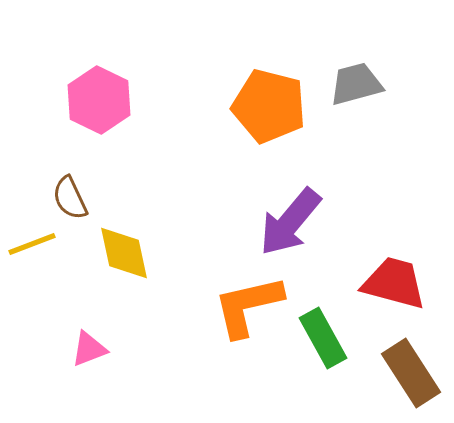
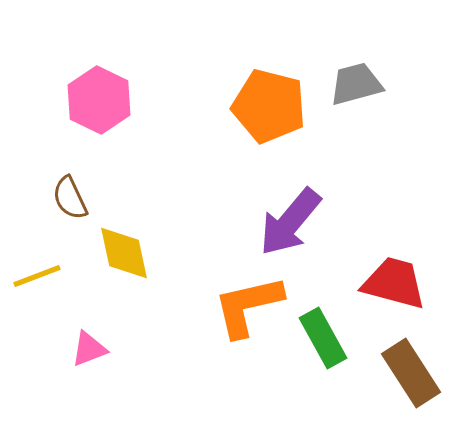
yellow line: moved 5 px right, 32 px down
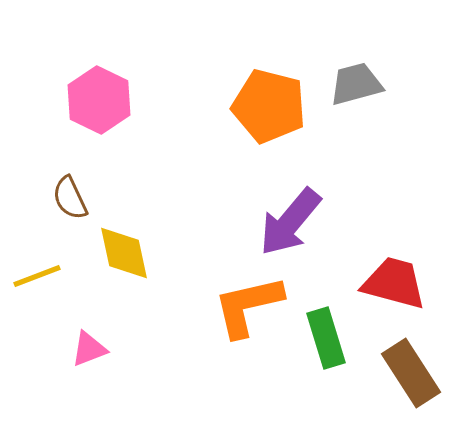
green rectangle: moved 3 px right; rotated 12 degrees clockwise
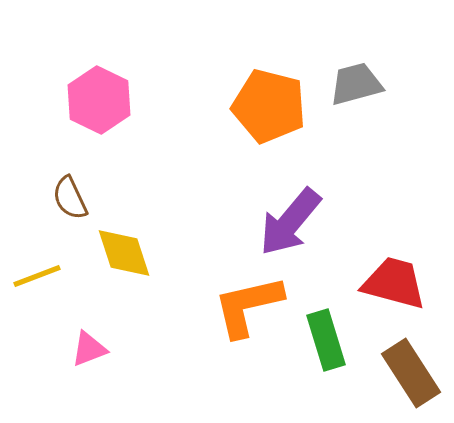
yellow diamond: rotated 6 degrees counterclockwise
green rectangle: moved 2 px down
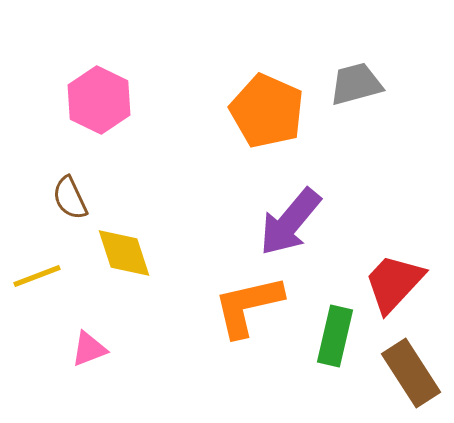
orange pentagon: moved 2 px left, 5 px down; rotated 10 degrees clockwise
red trapezoid: rotated 62 degrees counterclockwise
green rectangle: moved 9 px right, 4 px up; rotated 30 degrees clockwise
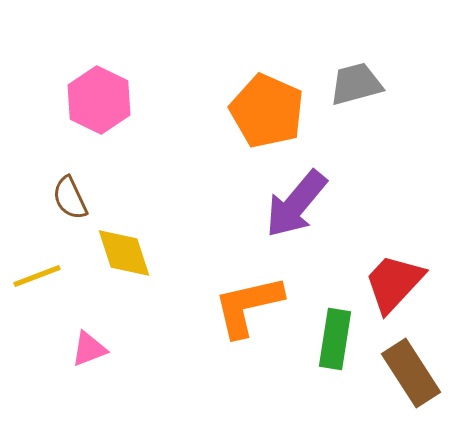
purple arrow: moved 6 px right, 18 px up
green rectangle: moved 3 px down; rotated 4 degrees counterclockwise
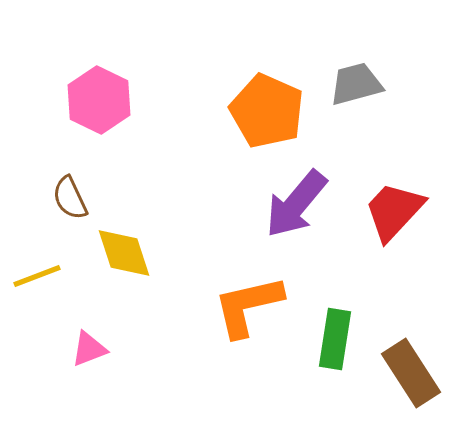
red trapezoid: moved 72 px up
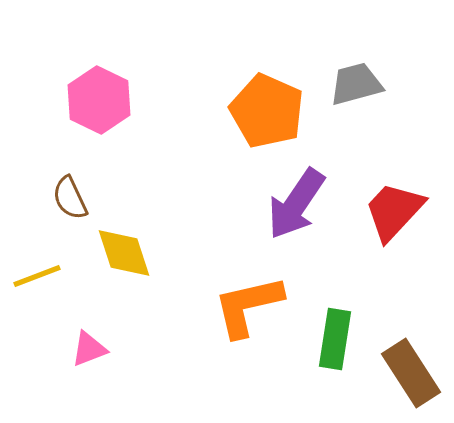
purple arrow: rotated 6 degrees counterclockwise
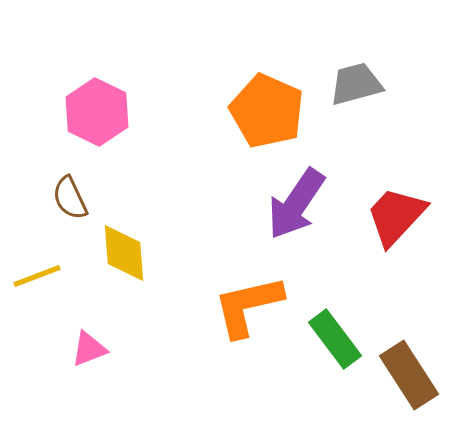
pink hexagon: moved 2 px left, 12 px down
red trapezoid: moved 2 px right, 5 px down
yellow diamond: rotated 14 degrees clockwise
green rectangle: rotated 46 degrees counterclockwise
brown rectangle: moved 2 px left, 2 px down
